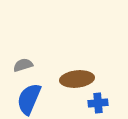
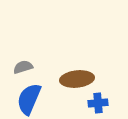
gray semicircle: moved 2 px down
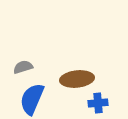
blue semicircle: moved 3 px right
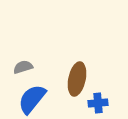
brown ellipse: rotated 72 degrees counterclockwise
blue semicircle: rotated 16 degrees clockwise
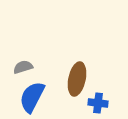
blue semicircle: moved 2 px up; rotated 12 degrees counterclockwise
blue cross: rotated 12 degrees clockwise
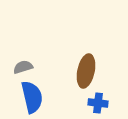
brown ellipse: moved 9 px right, 8 px up
blue semicircle: rotated 140 degrees clockwise
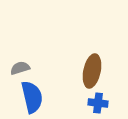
gray semicircle: moved 3 px left, 1 px down
brown ellipse: moved 6 px right
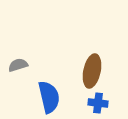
gray semicircle: moved 2 px left, 3 px up
blue semicircle: moved 17 px right
